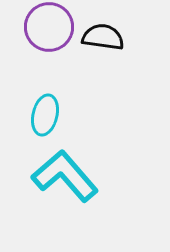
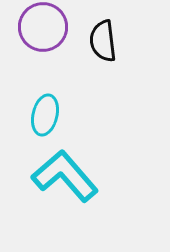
purple circle: moved 6 px left
black semicircle: moved 4 px down; rotated 105 degrees counterclockwise
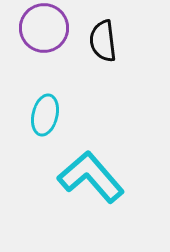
purple circle: moved 1 px right, 1 px down
cyan L-shape: moved 26 px right, 1 px down
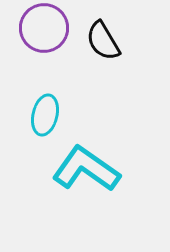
black semicircle: rotated 24 degrees counterclockwise
cyan L-shape: moved 5 px left, 8 px up; rotated 14 degrees counterclockwise
